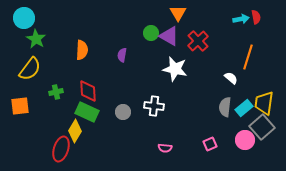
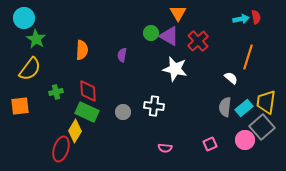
yellow trapezoid: moved 2 px right, 1 px up
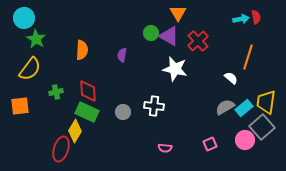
gray semicircle: rotated 54 degrees clockwise
